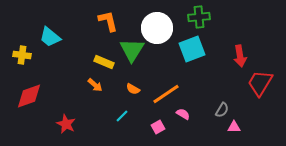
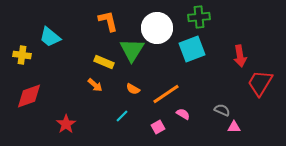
gray semicircle: rotated 98 degrees counterclockwise
red star: rotated 12 degrees clockwise
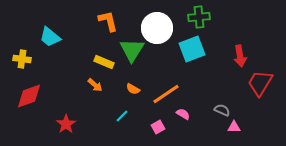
yellow cross: moved 4 px down
